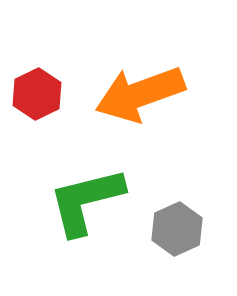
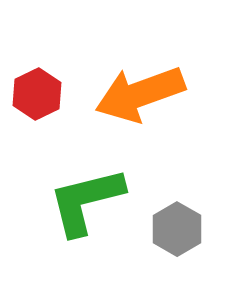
gray hexagon: rotated 6 degrees counterclockwise
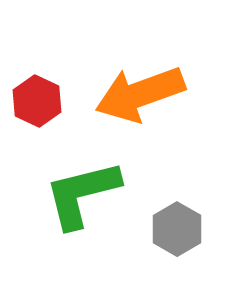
red hexagon: moved 7 px down; rotated 9 degrees counterclockwise
green L-shape: moved 4 px left, 7 px up
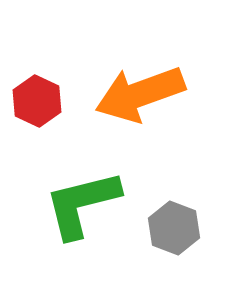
green L-shape: moved 10 px down
gray hexagon: moved 3 px left, 1 px up; rotated 9 degrees counterclockwise
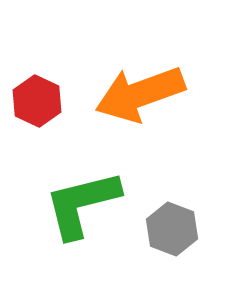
gray hexagon: moved 2 px left, 1 px down
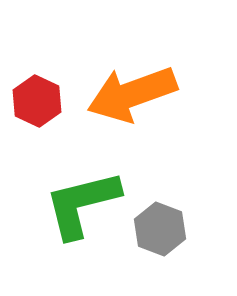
orange arrow: moved 8 px left
gray hexagon: moved 12 px left
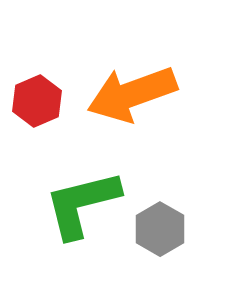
red hexagon: rotated 12 degrees clockwise
gray hexagon: rotated 9 degrees clockwise
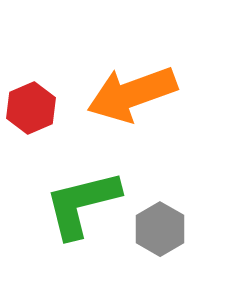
red hexagon: moved 6 px left, 7 px down
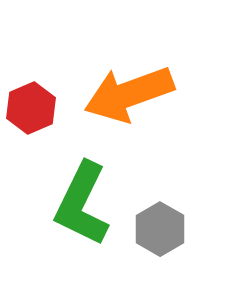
orange arrow: moved 3 px left
green L-shape: rotated 50 degrees counterclockwise
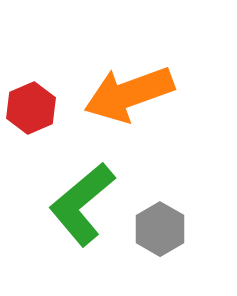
green L-shape: rotated 24 degrees clockwise
